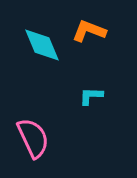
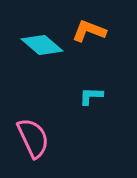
cyan diamond: rotated 27 degrees counterclockwise
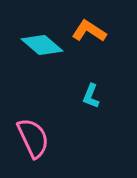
orange L-shape: rotated 12 degrees clockwise
cyan L-shape: rotated 70 degrees counterclockwise
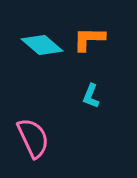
orange L-shape: moved 8 px down; rotated 32 degrees counterclockwise
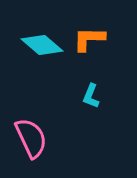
pink semicircle: moved 2 px left
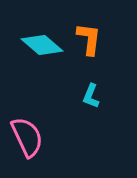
orange L-shape: rotated 96 degrees clockwise
pink semicircle: moved 4 px left, 1 px up
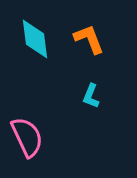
orange L-shape: rotated 28 degrees counterclockwise
cyan diamond: moved 7 px left, 6 px up; rotated 42 degrees clockwise
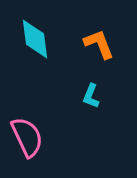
orange L-shape: moved 10 px right, 5 px down
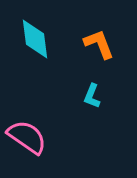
cyan L-shape: moved 1 px right
pink semicircle: rotated 30 degrees counterclockwise
